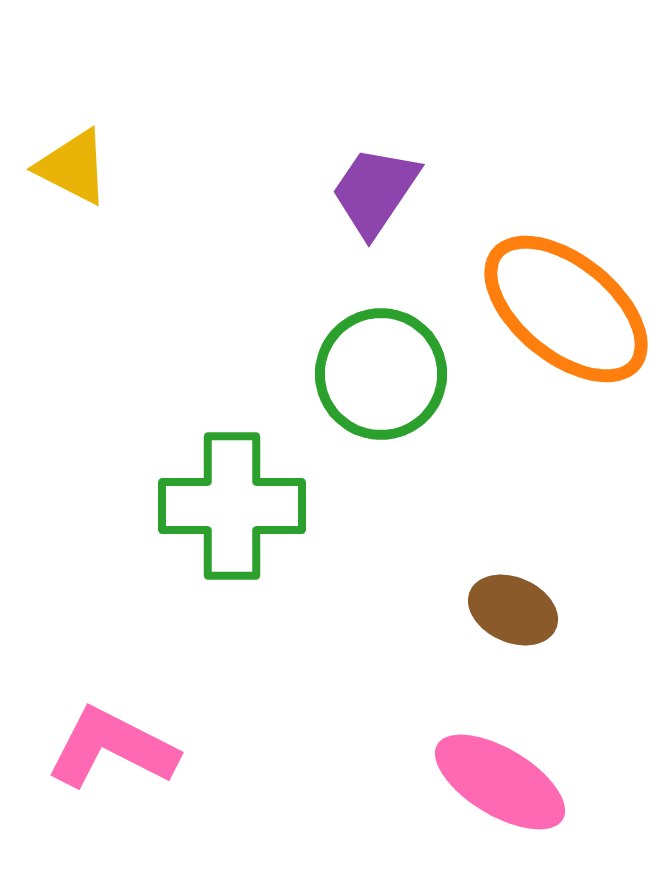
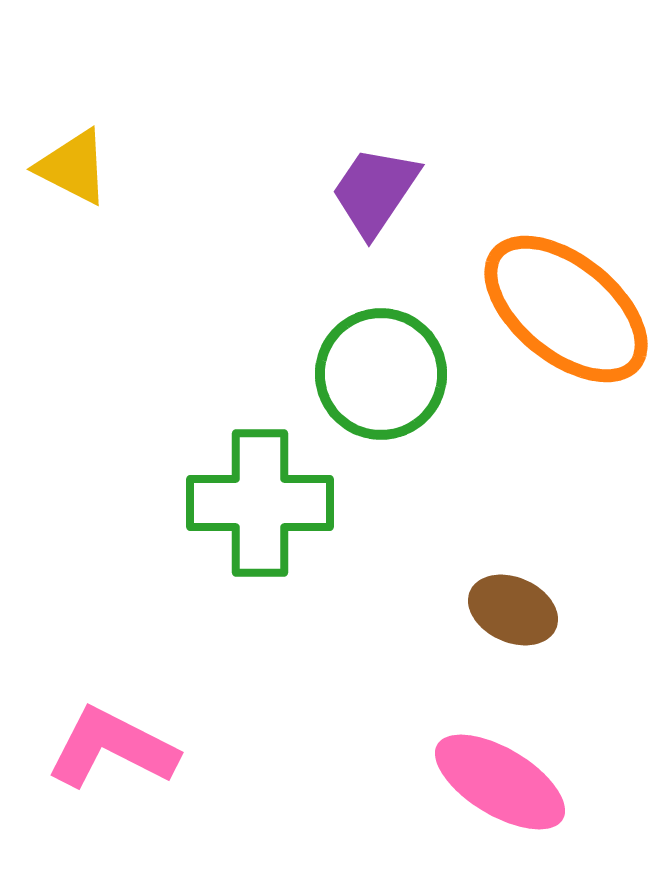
green cross: moved 28 px right, 3 px up
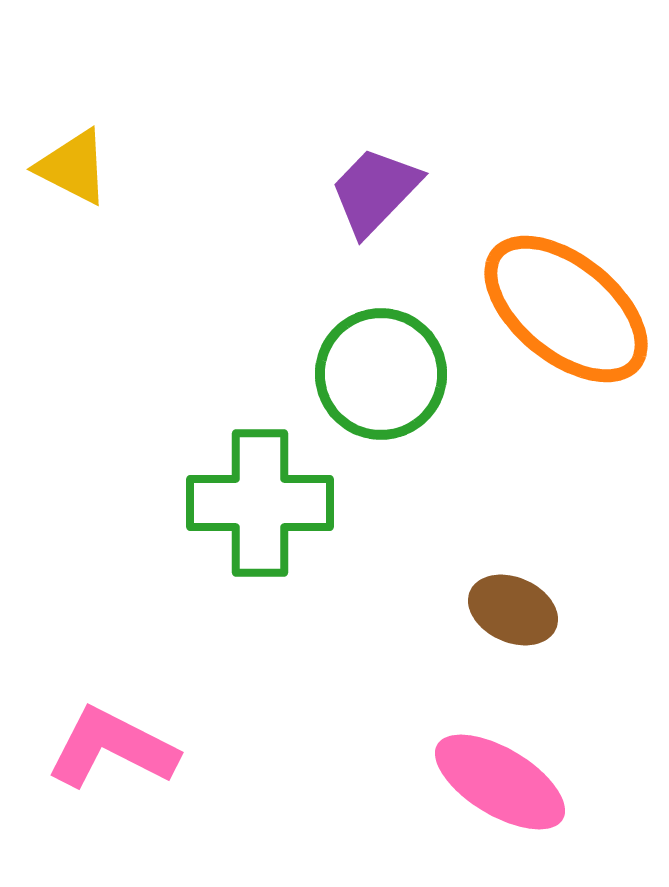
purple trapezoid: rotated 10 degrees clockwise
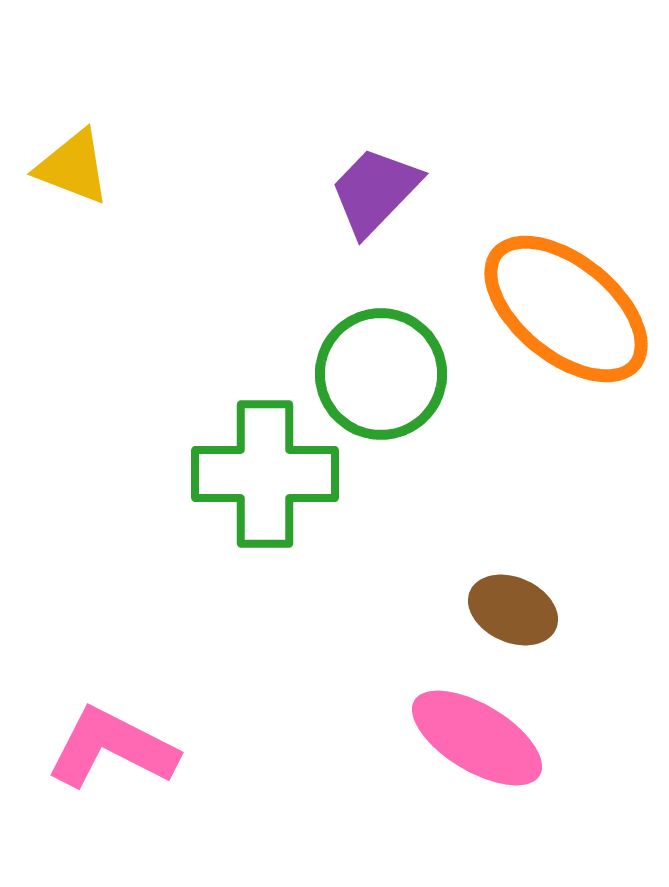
yellow triangle: rotated 6 degrees counterclockwise
green cross: moved 5 px right, 29 px up
pink ellipse: moved 23 px left, 44 px up
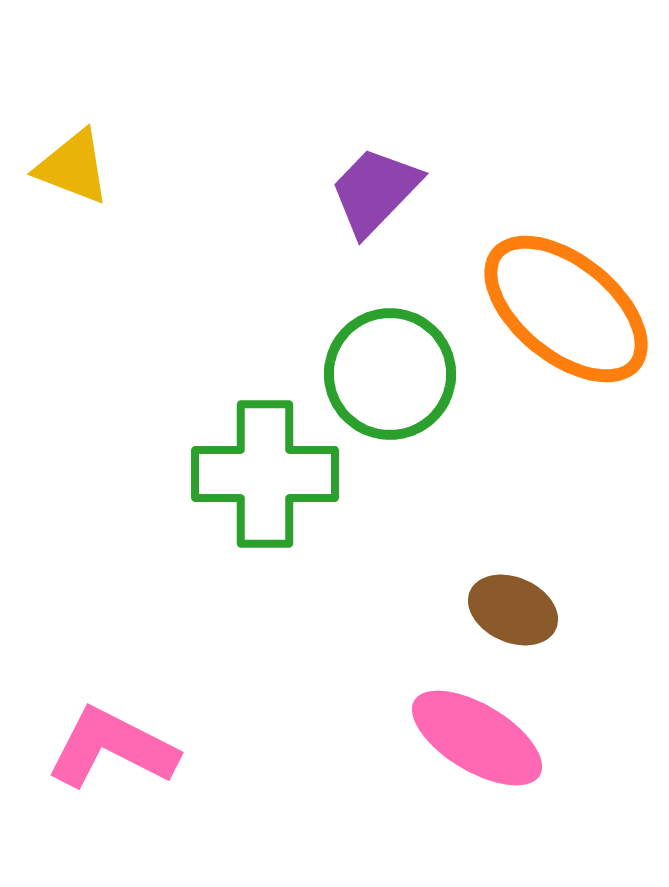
green circle: moved 9 px right
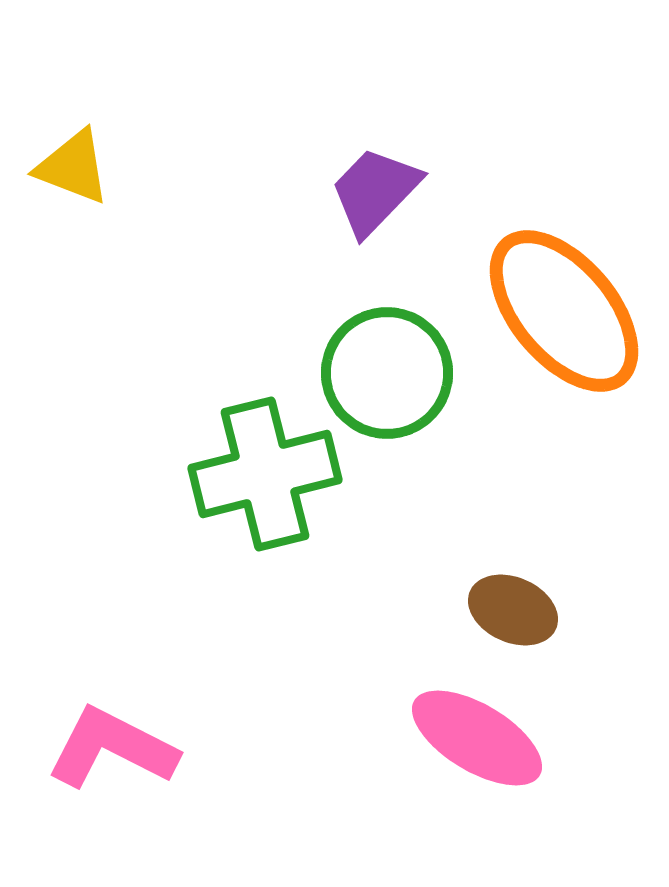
orange ellipse: moved 2 px left, 2 px down; rotated 11 degrees clockwise
green circle: moved 3 px left, 1 px up
green cross: rotated 14 degrees counterclockwise
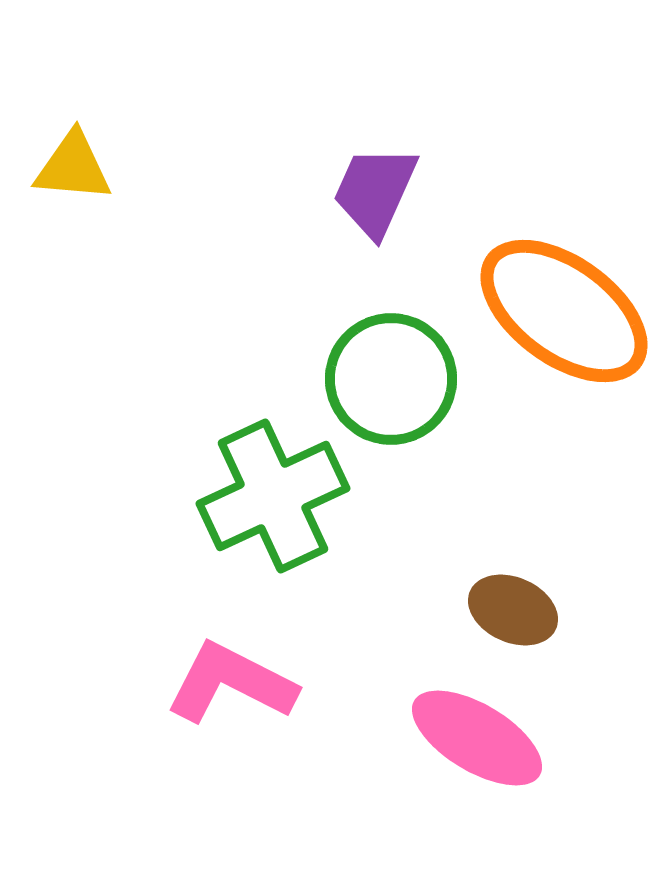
yellow triangle: rotated 16 degrees counterclockwise
purple trapezoid: rotated 20 degrees counterclockwise
orange ellipse: rotated 14 degrees counterclockwise
green circle: moved 4 px right, 6 px down
green cross: moved 8 px right, 22 px down; rotated 11 degrees counterclockwise
pink L-shape: moved 119 px right, 65 px up
